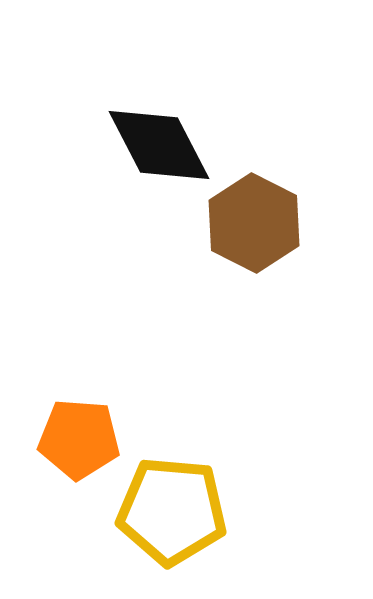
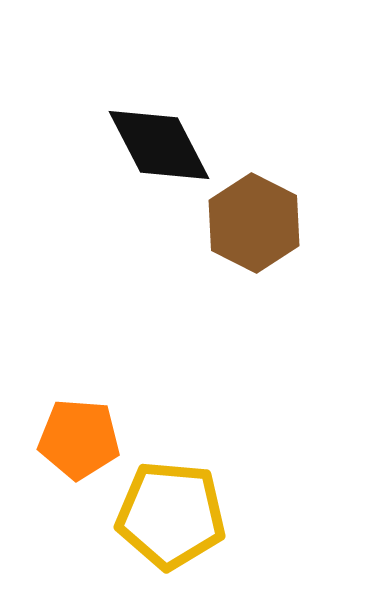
yellow pentagon: moved 1 px left, 4 px down
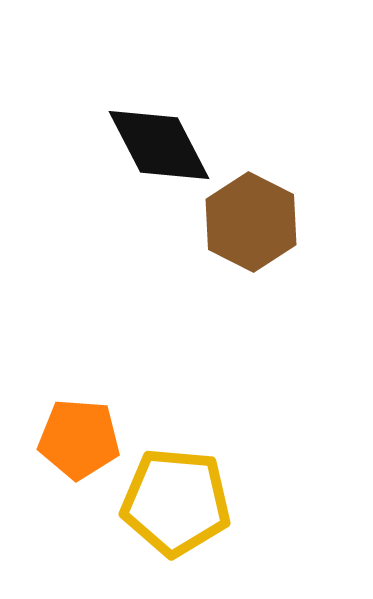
brown hexagon: moved 3 px left, 1 px up
yellow pentagon: moved 5 px right, 13 px up
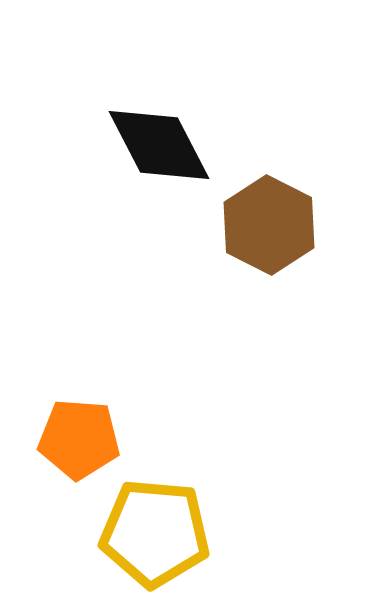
brown hexagon: moved 18 px right, 3 px down
yellow pentagon: moved 21 px left, 31 px down
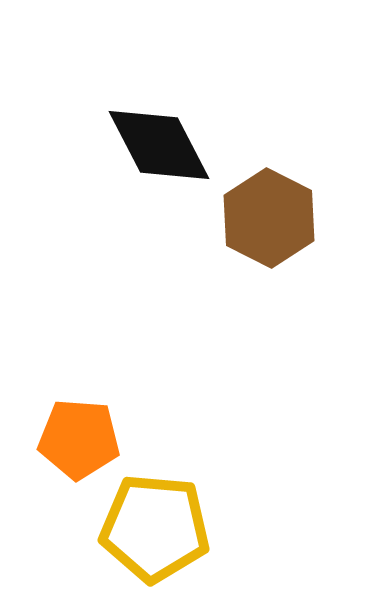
brown hexagon: moved 7 px up
yellow pentagon: moved 5 px up
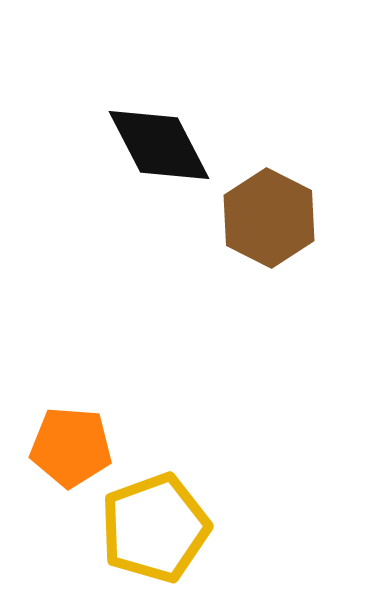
orange pentagon: moved 8 px left, 8 px down
yellow pentagon: rotated 25 degrees counterclockwise
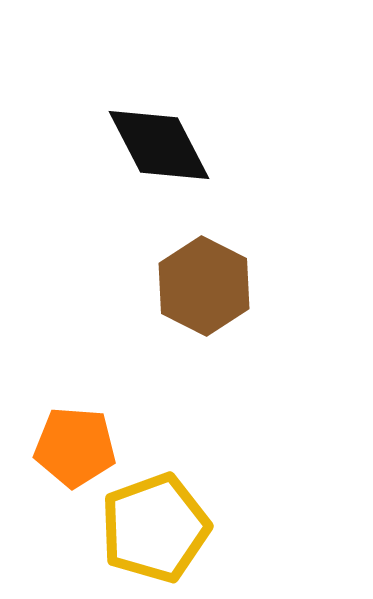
brown hexagon: moved 65 px left, 68 px down
orange pentagon: moved 4 px right
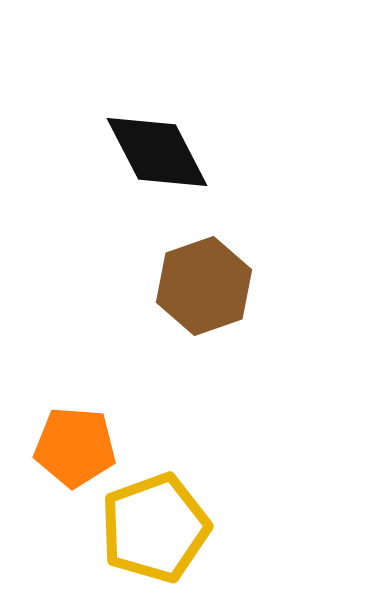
black diamond: moved 2 px left, 7 px down
brown hexagon: rotated 14 degrees clockwise
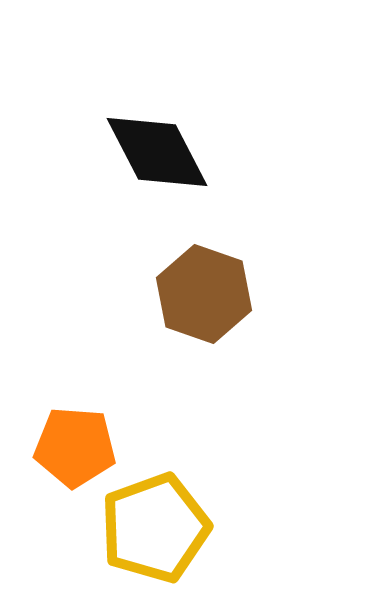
brown hexagon: moved 8 px down; rotated 22 degrees counterclockwise
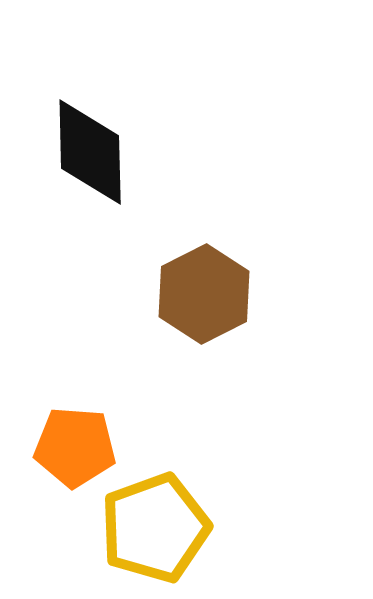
black diamond: moved 67 px left; rotated 26 degrees clockwise
brown hexagon: rotated 14 degrees clockwise
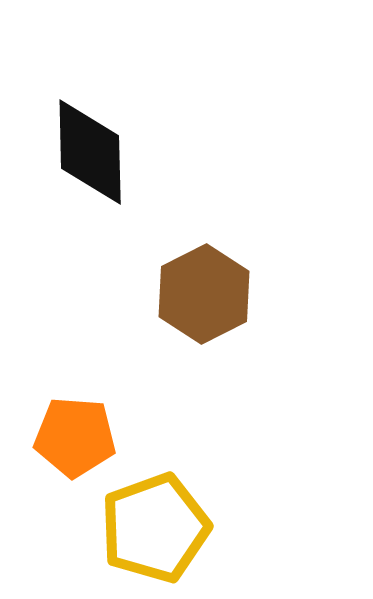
orange pentagon: moved 10 px up
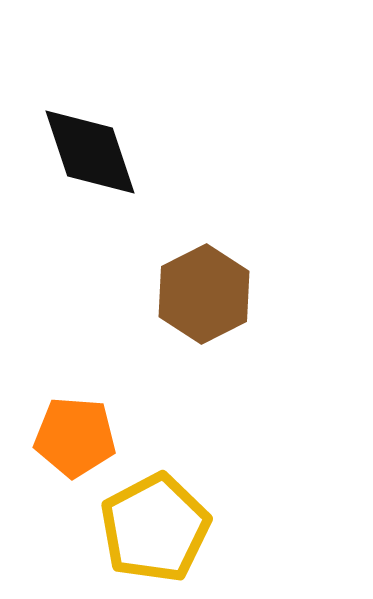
black diamond: rotated 17 degrees counterclockwise
yellow pentagon: rotated 8 degrees counterclockwise
